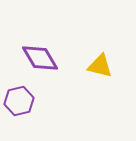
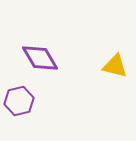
yellow triangle: moved 15 px right
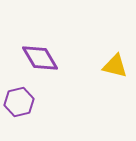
purple hexagon: moved 1 px down
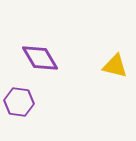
purple hexagon: rotated 20 degrees clockwise
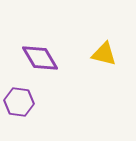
yellow triangle: moved 11 px left, 12 px up
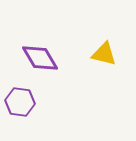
purple hexagon: moved 1 px right
